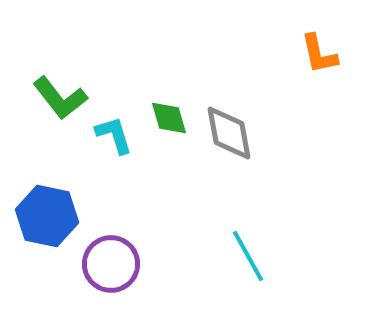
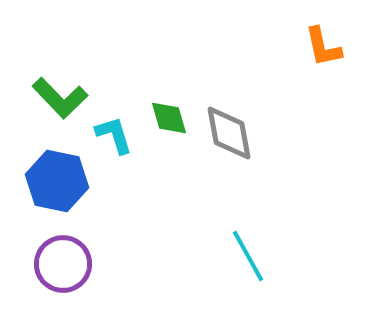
orange L-shape: moved 4 px right, 7 px up
green L-shape: rotated 6 degrees counterclockwise
blue hexagon: moved 10 px right, 35 px up
purple circle: moved 48 px left
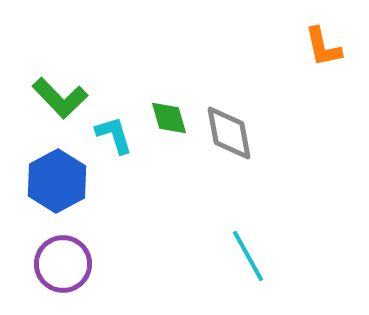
blue hexagon: rotated 20 degrees clockwise
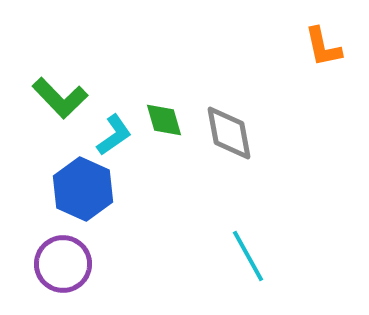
green diamond: moved 5 px left, 2 px down
cyan L-shape: rotated 72 degrees clockwise
blue hexagon: moved 26 px right, 8 px down; rotated 8 degrees counterclockwise
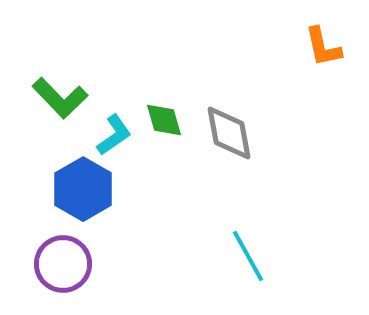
blue hexagon: rotated 6 degrees clockwise
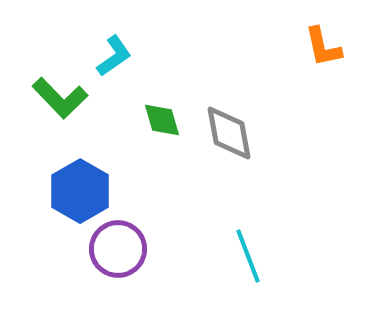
green diamond: moved 2 px left
cyan L-shape: moved 79 px up
blue hexagon: moved 3 px left, 2 px down
cyan line: rotated 8 degrees clockwise
purple circle: moved 55 px right, 15 px up
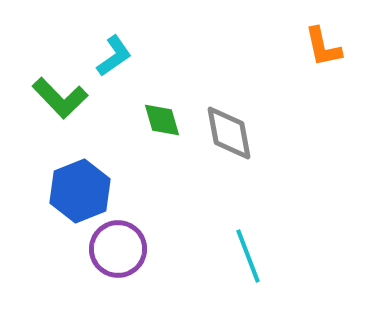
blue hexagon: rotated 8 degrees clockwise
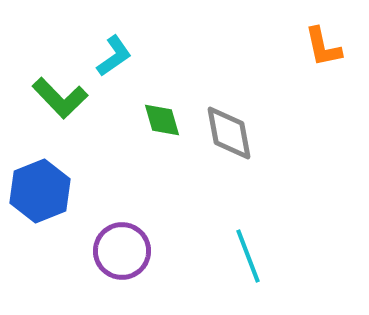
blue hexagon: moved 40 px left
purple circle: moved 4 px right, 2 px down
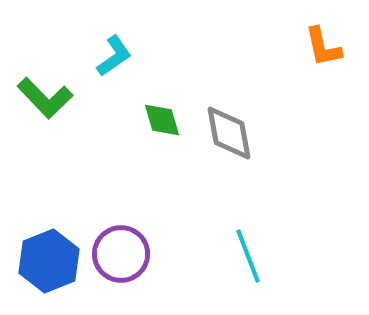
green L-shape: moved 15 px left
blue hexagon: moved 9 px right, 70 px down
purple circle: moved 1 px left, 3 px down
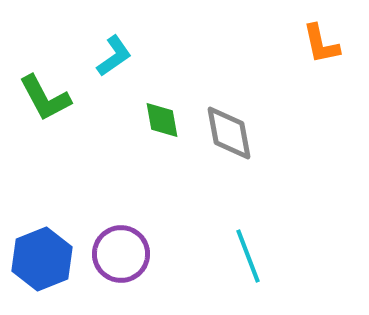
orange L-shape: moved 2 px left, 3 px up
green L-shape: rotated 16 degrees clockwise
green diamond: rotated 6 degrees clockwise
blue hexagon: moved 7 px left, 2 px up
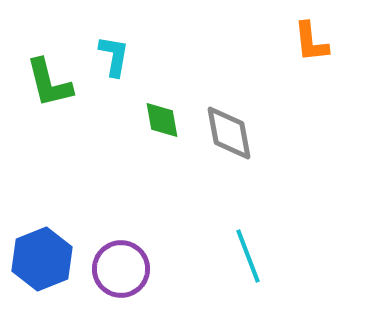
orange L-shape: moved 10 px left, 2 px up; rotated 6 degrees clockwise
cyan L-shape: rotated 45 degrees counterclockwise
green L-shape: moved 4 px right, 15 px up; rotated 14 degrees clockwise
purple circle: moved 15 px down
